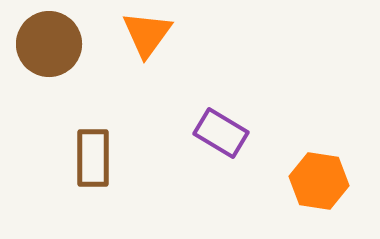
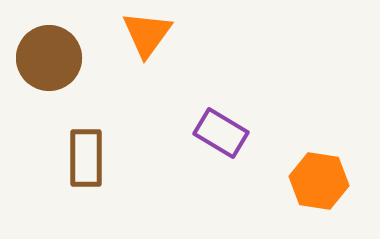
brown circle: moved 14 px down
brown rectangle: moved 7 px left
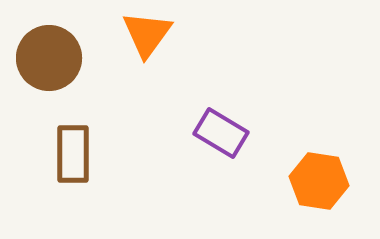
brown rectangle: moved 13 px left, 4 px up
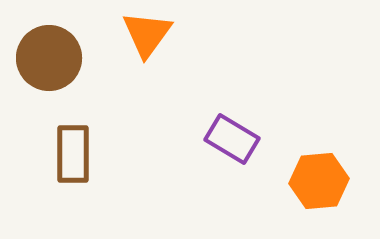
purple rectangle: moved 11 px right, 6 px down
orange hexagon: rotated 14 degrees counterclockwise
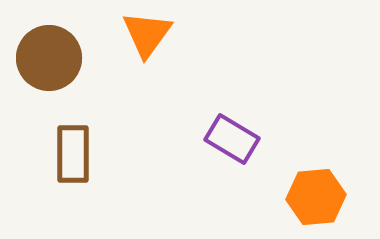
orange hexagon: moved 3 px left, 16 px down
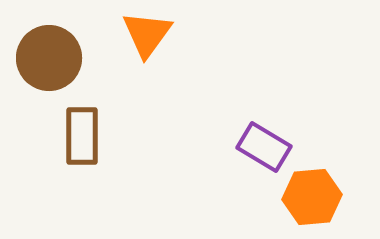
purple rectangle: moved 32 px right, 8 px down
brown rectangle: moved 9 px right, 18 px up
orange hexagon: moved 4 px left
